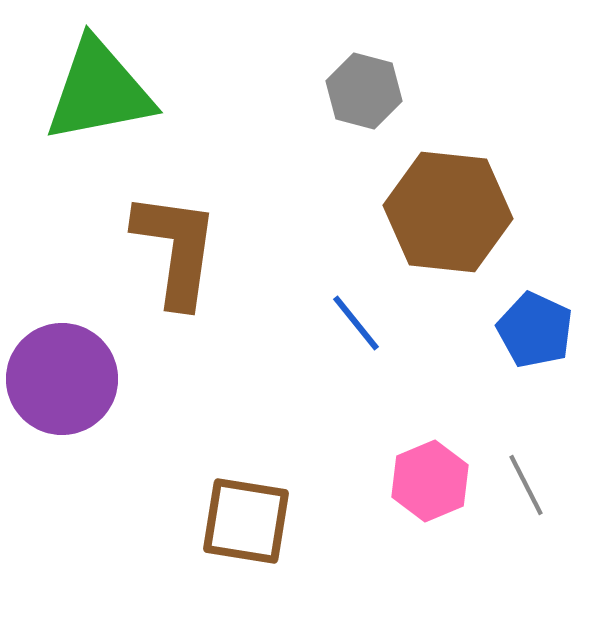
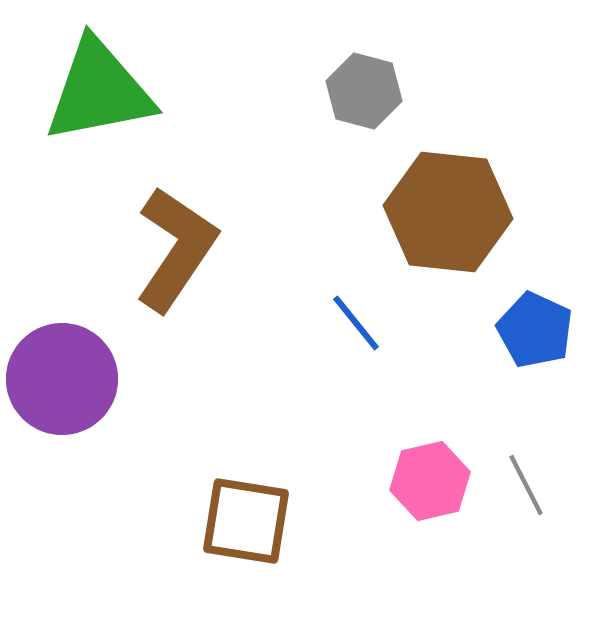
brown L-shape: rotated 26 degrees clockwise
pink hexagon: rotated 10 degrees clockwise
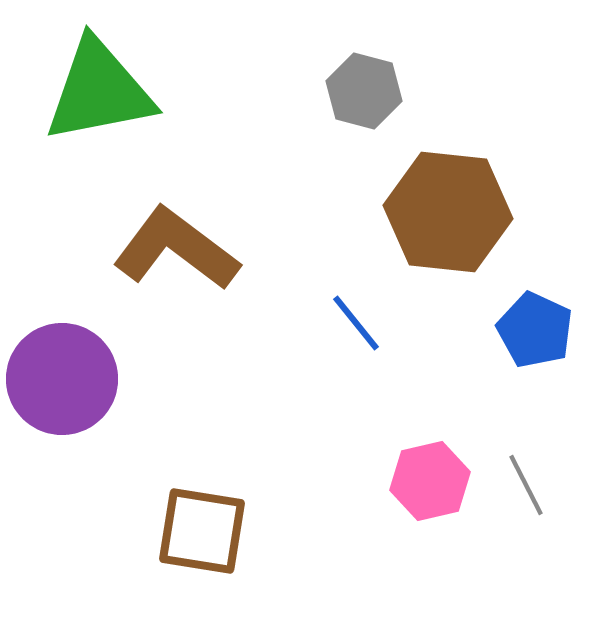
brown L-shape: rotated 87 degrees counterclockwise
brown square: moved 44 px left, 10 px down
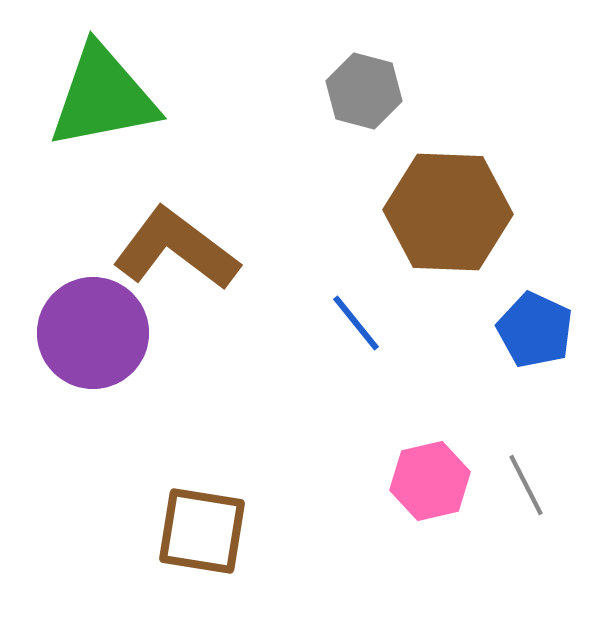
green triangle: moved 4 px right, 6 px down
brown hexagon: rotated 4 degrees counterclockwise
purple circle: moved 31 px right, 46 px up
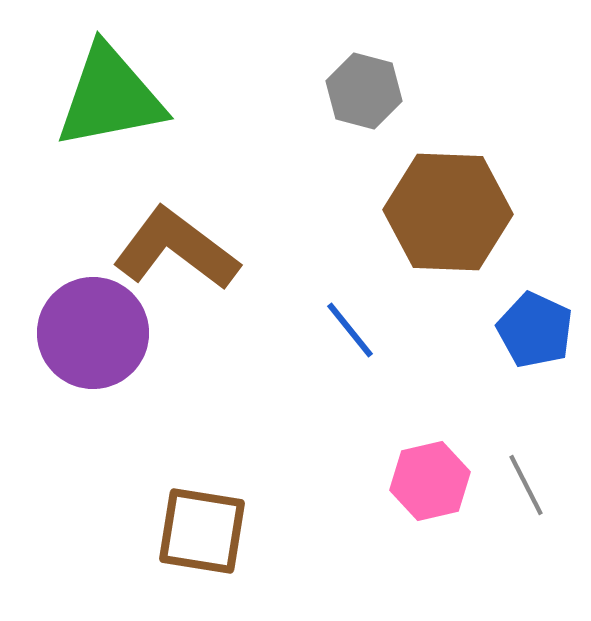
green triangle: moved 7 px right
blue line: moved 6 px left, 7 px down
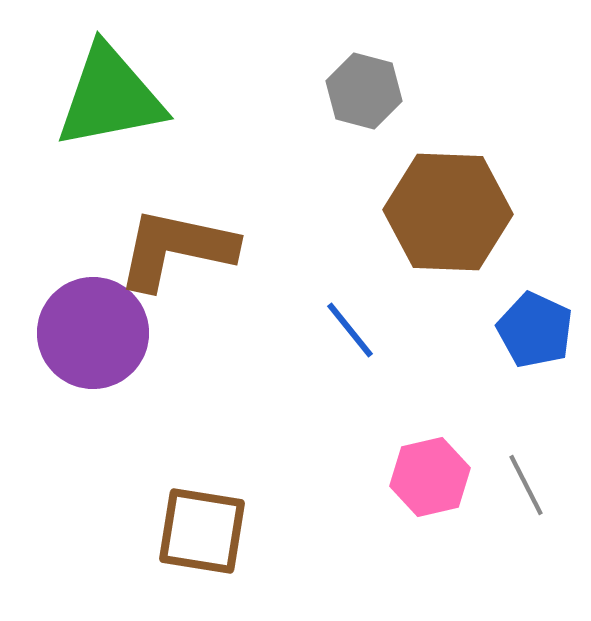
brown L-shape: rotated 25 degrees counterclockwise
pink hexagon: moved 4 px up
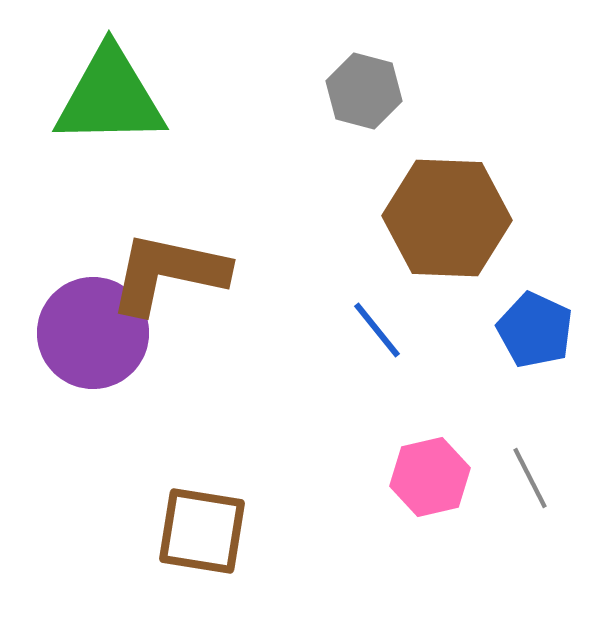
green triangle: rotated 10 degrees clockwise
brown hexagon: moved 1 px left, 6 px down
brown L-shape: moved 8 px left, 24 px down
blue line: moved 27 px right
gray line: moved 4 px right, 7 px up
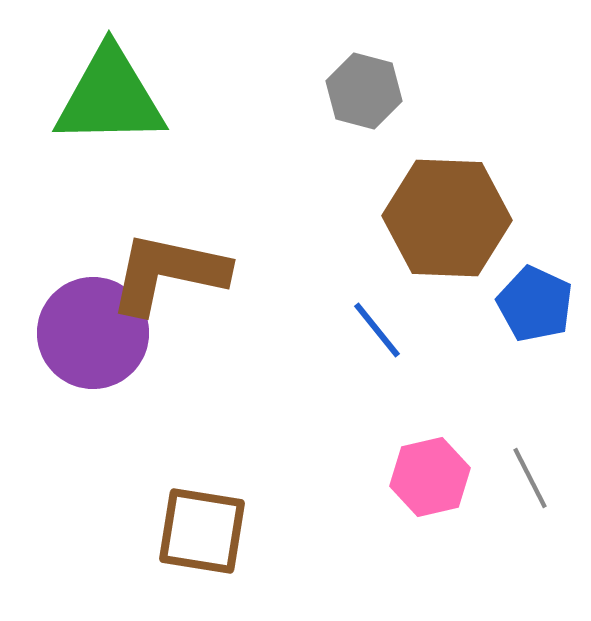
blue pentagon: moved 26 px up
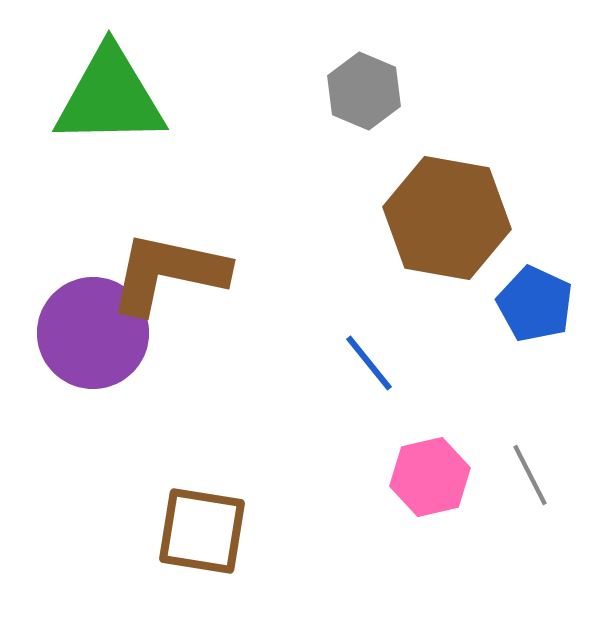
gray hexagon: rotated 8 degrees clockwise
brown hexagon: rotated 8 degrees clockwise
blue line: moved 8 px left, 33 px down
gray line: moved 3 px up
